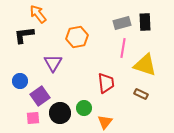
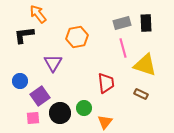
black rectangle: moved 1 px right, 1 px down
pink line: rotated 24 degrees counterclockwise
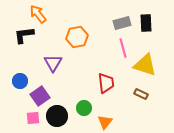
black circle: moved 3 px left, 3 px down
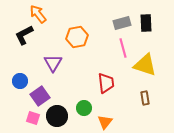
black L-shape: rotated 20 degrees counterclockwise
brown rectangle: moved 4 px right, 4 px down; rotated 56 degrees clockwise
pink square: rotated 24 degrees clockwise
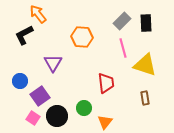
gray rectangle: moved 2 px up; rotated 30 degrees counterclockwise
orange hexagon: moved 5 px right; rotated 15 degrees clockwise
pink square: rotated 16 degrees clockwise
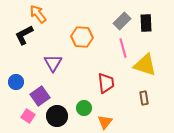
blue circle: moved 4 px left, 1 px down
brown rectangle: moved 1 px left
pink square: moved 5 px left, 2 px up
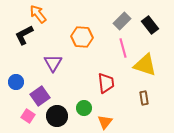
black rectangle: moved 4 px right, 2 px down; rotated 36 degrees counterclockwise
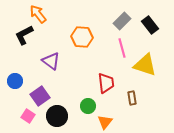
pink line: moved 1 px left
purple triangle: moved 2 px left, 2 px up; rotated 24 degrees counterclockwise
blue circle: moved 1 px left, 1 px up
brown rectangle: moved 12 px left
green circle: moved 4 px right, 2 px up
